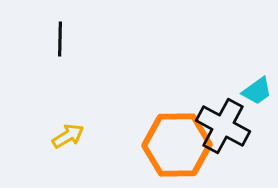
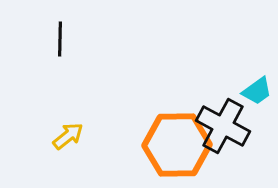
yellow arrow: rotated 8 degrees counterclockwise
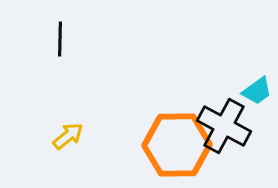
black cross: moved 1 px right
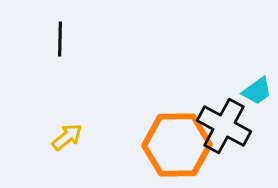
yellow arrow: moved 1 px left, 1 px down
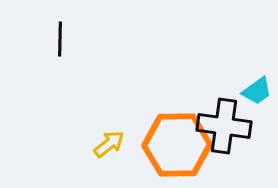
black cross: rotated 20 degrees counterclockwise
yellow arrow: moved 42 px right, 7 px down
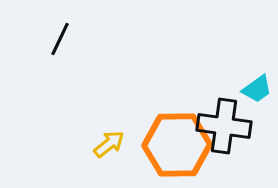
black line: rotated 24 degrees clockwise
cyan trapezoid: moved 2 px up
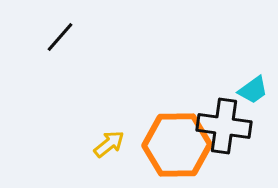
black line: moved 2 px up; rotated 16 degrees clockwise
cyan trapezoid: moved 4 px left, 1 px down
